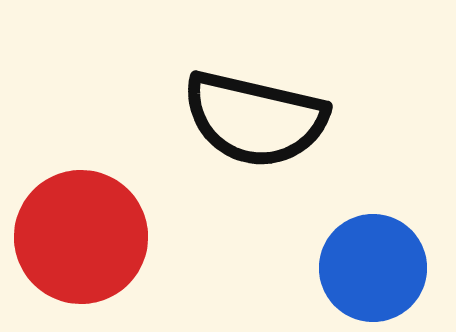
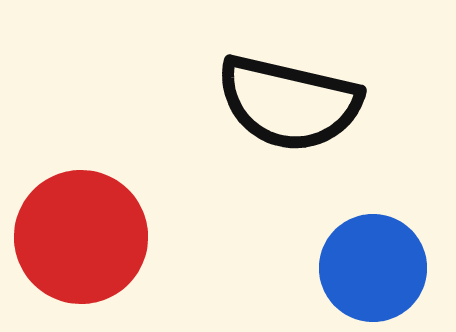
black semicircle: moved 34 px right, 16 px up
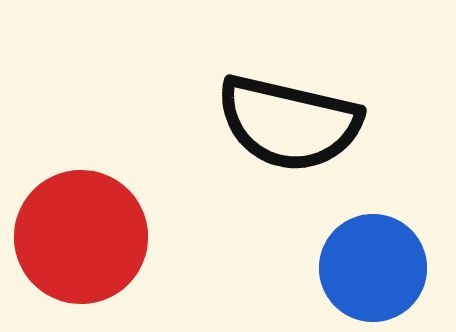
black semicircle: moved 20 px down
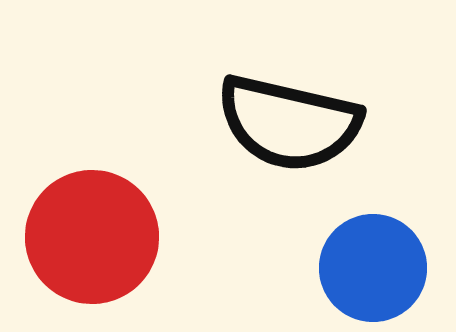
red circle: moved 11 px right
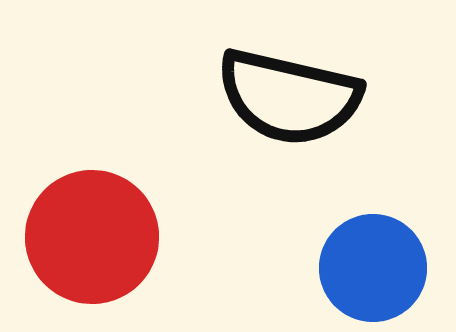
black semicircle: moved 26 px up
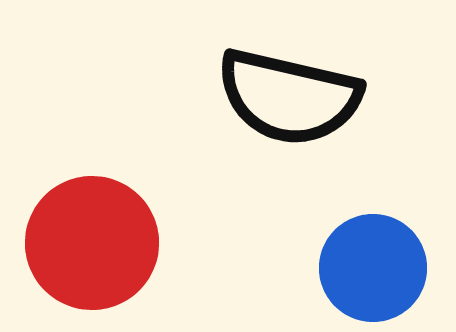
red circle: moved 6 px down
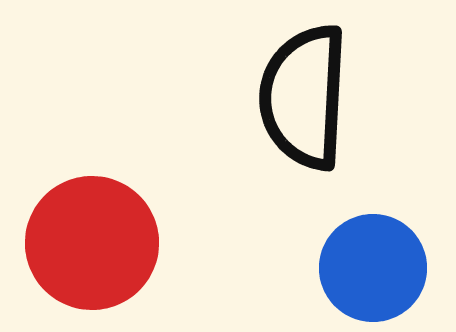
black semicircle: moved 15 px right; rotated 80 degrees clockwise
